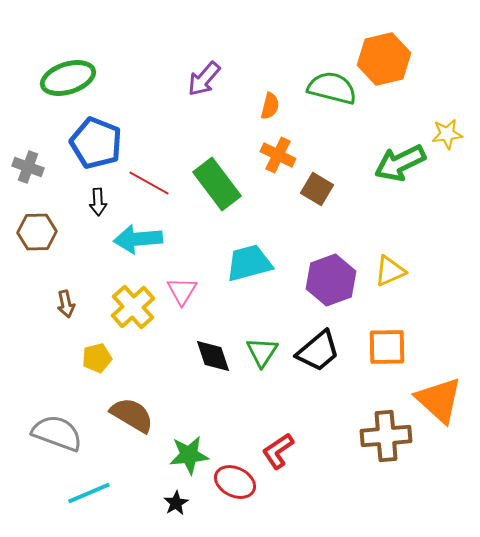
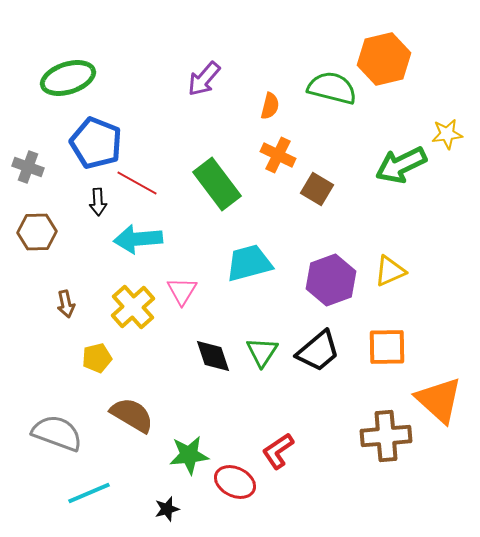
green arrow: moved 1 px right, 2 px down
red line: moved 12 px left
black star: moved 9 px left, 6 px down; rotated 15 degrees clockwise
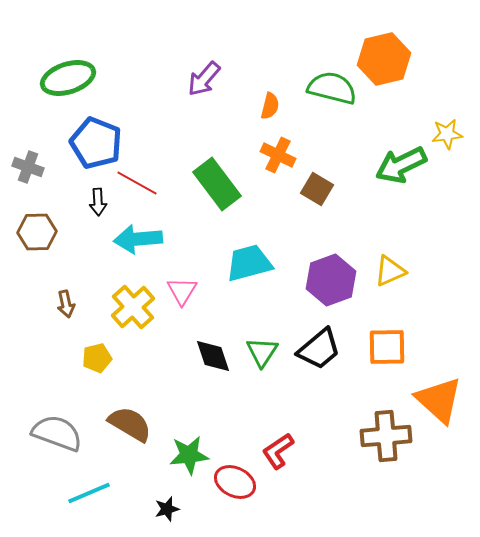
black trapezoid: moved 1 px right, 2 px up
brown semicircle: moved 2 px left, 9 px down
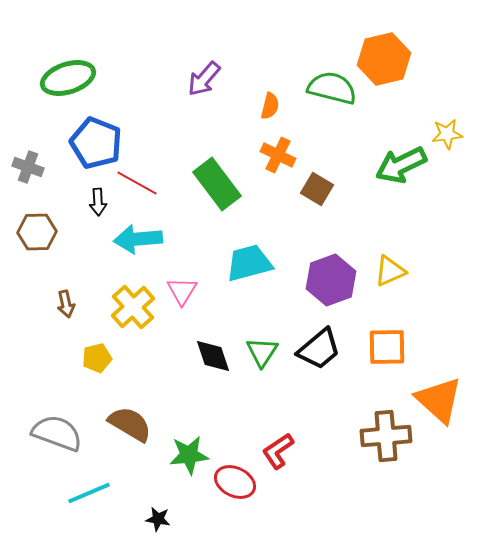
black star: moved 9 px left, 10 px down; rotated 25 degrees clockwise
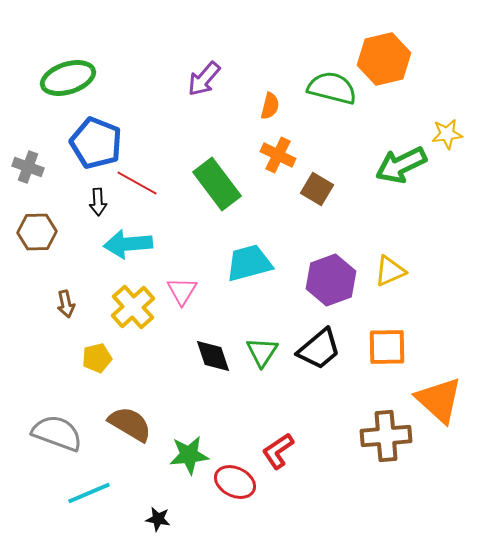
cyan arrow: moved 10 px left, 5 px down
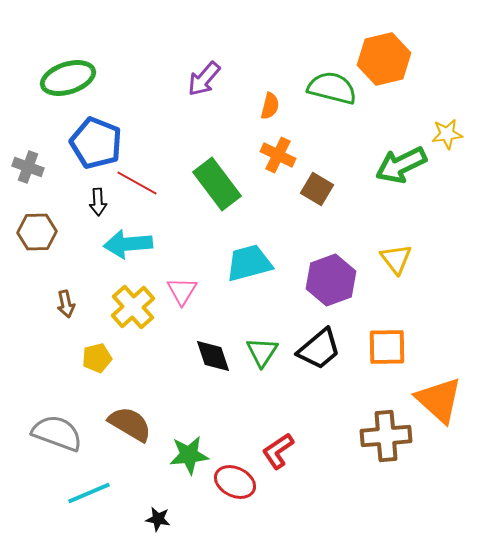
yellow triangle: moved 6 px right, 12 px up; rotated 44 degrees counterclockwise
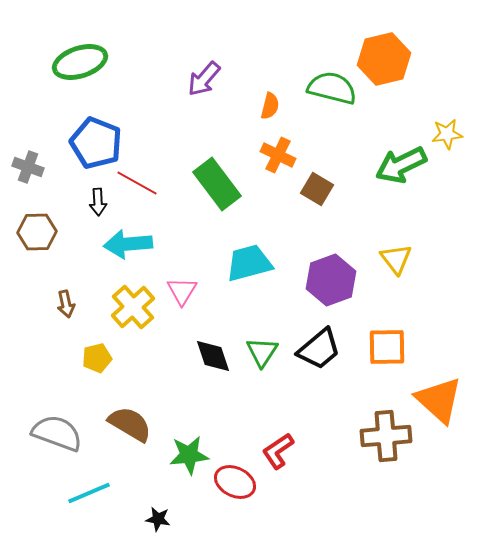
green ellipse: moved 12 px right, 16 px up
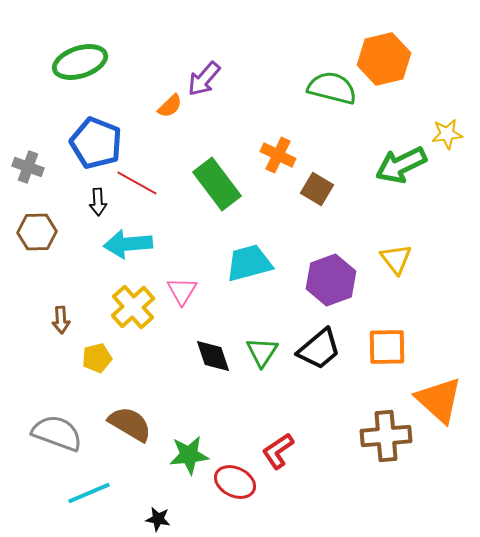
orange semicircle: moved 100 px left; rotated 32 degrees clockwise
brown arrow: moved 5 px left, 16 px down; rotated 8 degrees clockwise
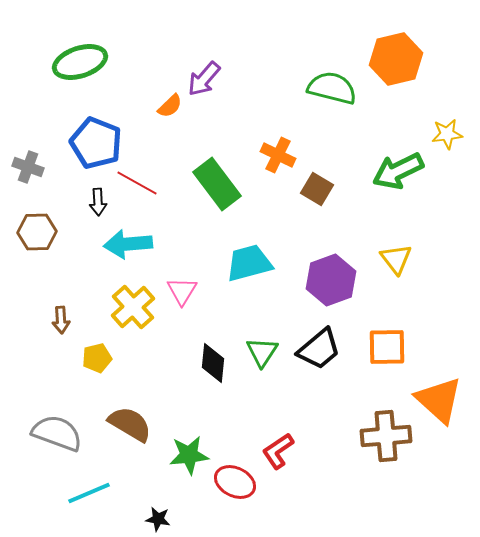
orange hexagon: moved 12 px right
green arrow: moved 3 px left, 6 px down
black diamond: moved 7 px down; rotated 24 degrees clockwise
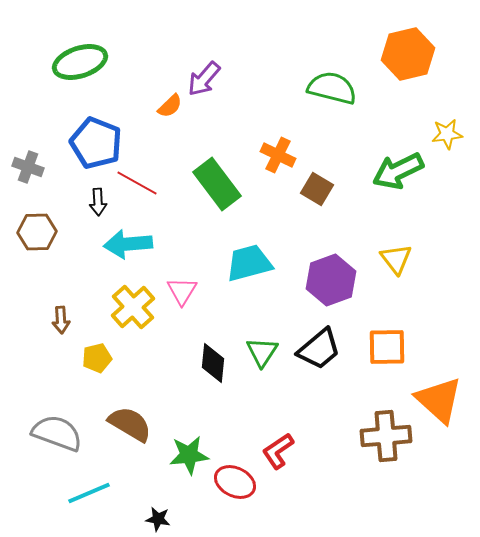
orange hexagon: moved 12 px right, 5 px up
